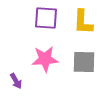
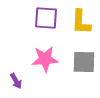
yellow L-shape: moved 2 px left
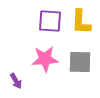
purple square: moved 4 px right, 3 px down
gray square: moved 4 px left
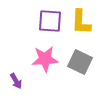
gray square: rotated 25 degrees clockwise
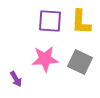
purple arrow: moved 2 px up
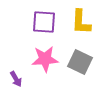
purple square: moved 6 px left, 1 px down
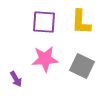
gray square: moved 2 px right, 4 px down
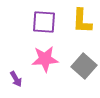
yellow L-shape: moved 1 px right, 1 px up
gray square: moved 2 px right; rotated 15 degrees clockwise
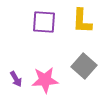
pink star: moved 21 px down
